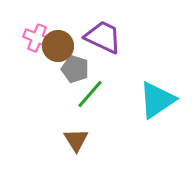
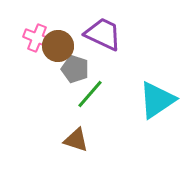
purple trapezoid: moved 3 px up
brown triangle: rotated 40 degrees counterclockwise
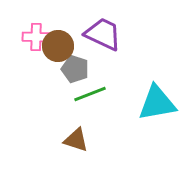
pink cross: moved 1 px left, 1 px up; rotated 20 degrees counterclockwise
green line: rotated 28 degrees clockwise
cyan triangle: moved 3 px down; rotated 24 degrees clockwise
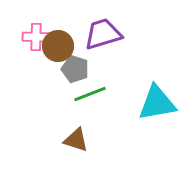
purple trapezoid: rotated 42 degrees counterclockwise
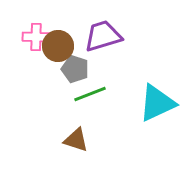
purple trapezoid: moved 2 px down
cyan triangle: rotated 15 degrees counterclockwise
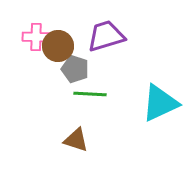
purple trapezoid: moved 3 px right
green line: rotated 24 degrees clockwise
cyan triangle: moved 3 px right
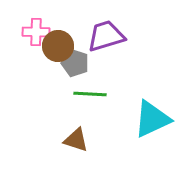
pink cross: moved 5 px up
gray pentagon: moved 6 px up
cyan triangle: moved 8 px left, 16 px down
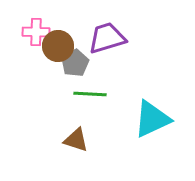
purple trapezoid: moved 1 px right, 2 px down
gray pentagon: rotated 24 degrees clockwise
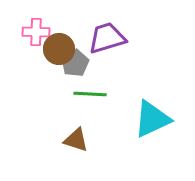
brown circle: moved 1 px right, 3 px down
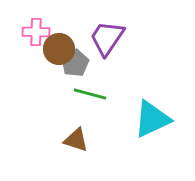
purple trapezoid: rotated 39 degrees counterclockwise
green line: rotated 12 degrees clockwise
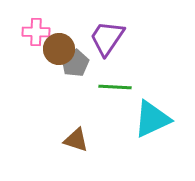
green line: moved 25 px right, 7 px up; rotated 12 degrees counterclockwise
